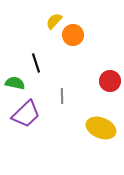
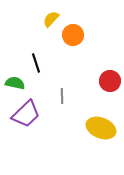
yellow semicircle: moved 3 px left, 2 px up
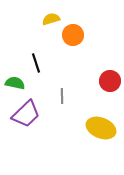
yellow semicircle: rotated 30 degrees clockwise
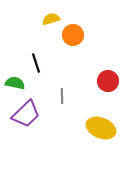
red circle: moved 2 px left
